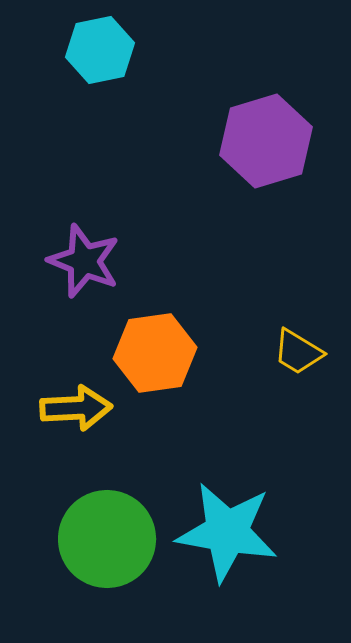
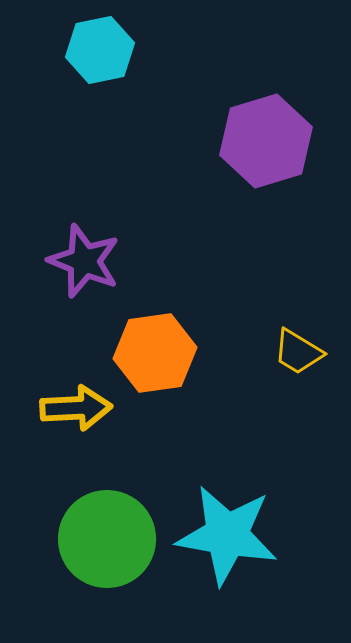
cyan star: moved 3 px down
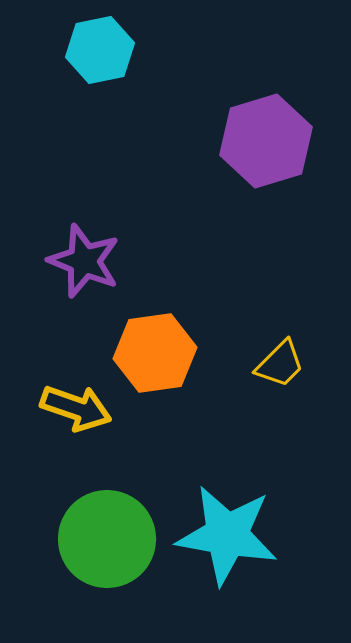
yellow trapezoid: moved 18 px left, 12 px down; rotated 76 degrees counterclockwise
yellow arrow: rotated 22 degrees clockwise
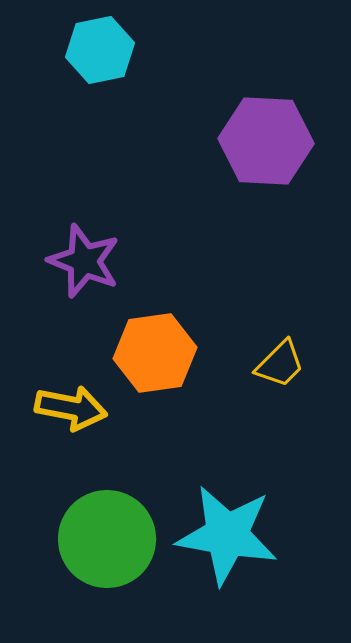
purple hexagon: rotated 20 degrees clockwise
yellow arrow: moved 5 px left; rotated 8 degrees counterclockwise
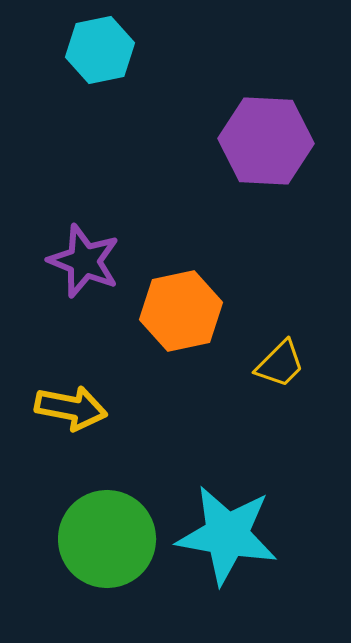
orange hexagon: moved 26 px right, 42 px up; rotated 4 degrees counterclockwise
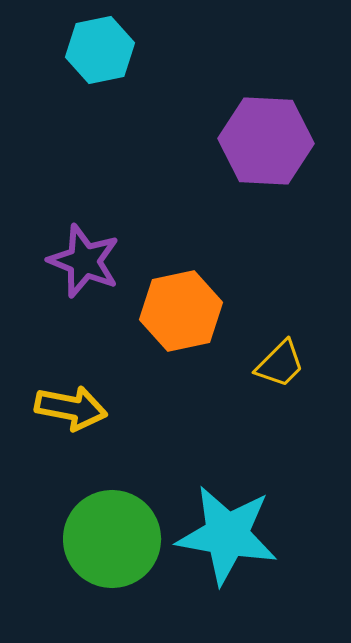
green circle: moved 5 px right
